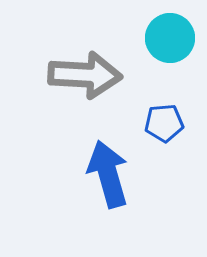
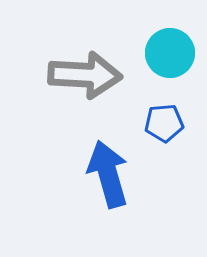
cyan circle: moved 15 px down
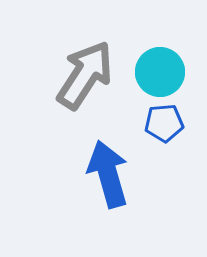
cyan circle: moved 10 px left, 19 px down
gray arrow: rotated 60 degrees counterclockwise
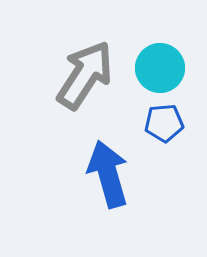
cyan circle: moved 4 px up
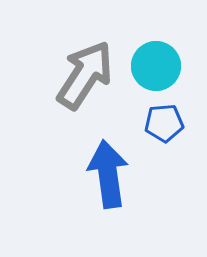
cyan circle: moved 4 px left, 2 px up
blue arrow: rotated 8 degrees clockwise
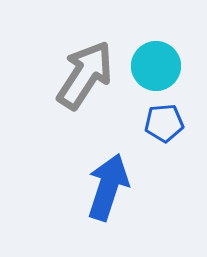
blue arrow: moved 13 px down; rotated 26 degrees clockwise
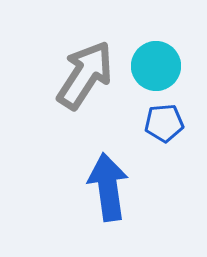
blue arrow: rotated 26 degrees counterclockwise
